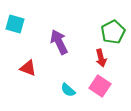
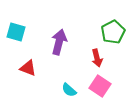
cyan square: moved 1 px right, 8 px down
purple arrow: rotated 40 degrees clockwise
red arrow: moved 4 px left
cyan semicircle: moved 1 px right
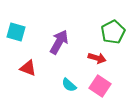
purple arrow: rotated 15 degrees clockwise
red arrow: rotated 60 degrees counterclockwise
cyan semicircle: moved 5 px up
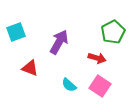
cyan square: rotated 36 degrees counterclockwise
red triangle: moved 2 px right
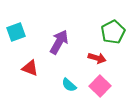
pink square: rotated 10 degrees clockwise
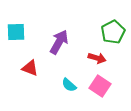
cyan square: rotated 18 degrees clockwise
pink square: rotated 10 degrees counterclockwise
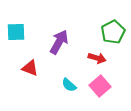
pink square: rotated 15 degrees clockwise
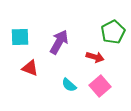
cyan square: moved 4 px right, 5 px down
red arrow: moved 2 px left, 1 px up
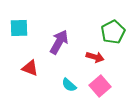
cyan square: moved 1 px left, 9 px up
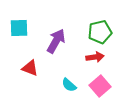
green pentagon: moved 13 px left; rotated 15 degrees clockwise
purple arrow: moved 3 px left, 1 px up
red arrow: rotated 24 degrees counterclockwise
